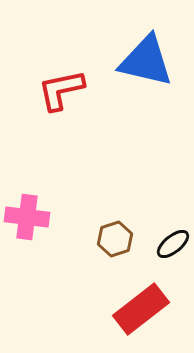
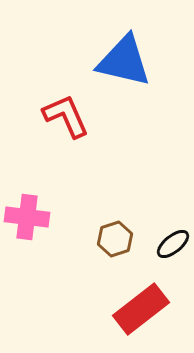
blue triangle: moved 22 px left
red L-shape: moved 5 px right, 26 px down; rotated 78 degrees clockwise
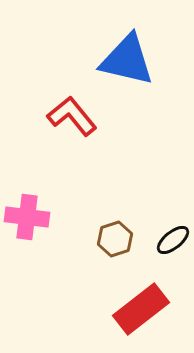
blue triangle: moved 3 px right, 1 px up
red L-shape: moved 6 px right; rotated 15 degrees counterclockwise
black ellipse: moved 4 px up
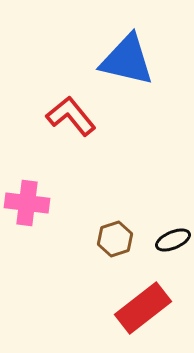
red L-shape: moved 1 px left
pink cross: moved 14 px up
black ellipse: rotated 16 degrees clockwise
red rectangle: moved 2 px right, 1 px up
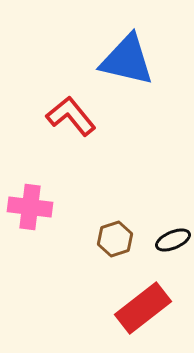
pink cross: moved 3 px right, 4 px down
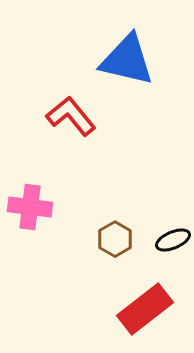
brown hexagon: rotated 12 degrees counterclockwise
red rectangle: moved 2 px right, 1 px down
